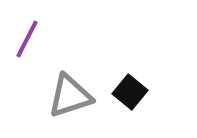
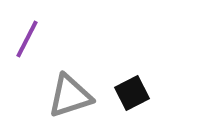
black square: moved 2 px right, 1 px down; rotated 24 degrees clockwise
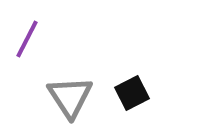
gray triangle: moved 1 px down; rotated 45 degrees counterclockwise
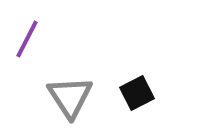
black square: moved 5 px right
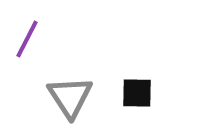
black square: rotated 28 degrees clockwise
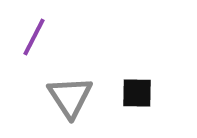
purple line: moved 7 px right, 2 px up
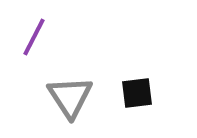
black square: rotated 8 degrees counterclockwise
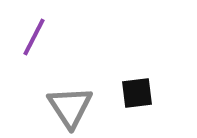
gray triangle: moved 10 px down
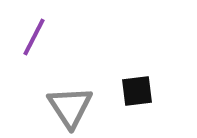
black square: moved 2 px up
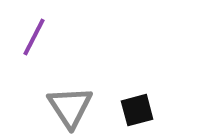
black square: moved 19 px down; rotated 8 degrees counterclockwise
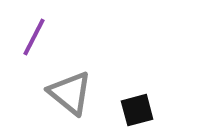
gray triangle: moved 14 px up; rotated 18 degrees counterclockwise
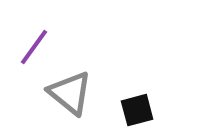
purple line: moved 10 px down; rotated 9 degrees clockwise
